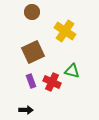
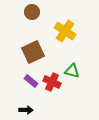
purple rectangle: rotated 32 degrees counterclockwise
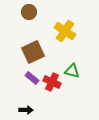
brown circle: moved 3 px left
purple rectangle: moved 1 px right, 3 px up
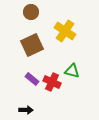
brown circle: moved 2 px right
brown square: moved 1 px left, 7 px up
purple rectangle: moved 1 px down
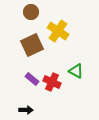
yellow cross: moved 7 px left
green triangle: moved 4 px right; rotated 14 degrees clockwise
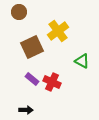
brown circle: moved 12 px left
yellow cross: rotated 20 degrees clockwise
brown square: moved 2 px down
green triangle: moved 6 px right, 10 px up
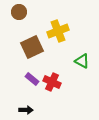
yellow cross: rotated 15 degrees clockwise
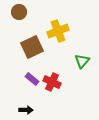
green triangle: rotated 42 degrees clockwise
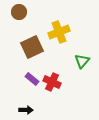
yellow cross: moved 1 px right, 1 px down
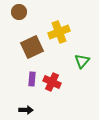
purple rectangle: rotated 56 degrees clockwise
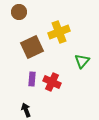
black arrow: rotated 112 degrees counterclockwise
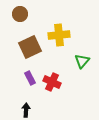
brown circle: moved 1 px right, 2 px down
yellow cross: moved 3 px down; rotated 15 degrees clockwise
brown square: moved 2 px left
purple rectangle: moved 2 px left, 1 px up; rotated 32 degrees counterclockwise
black arrow: rotated 24 degrees clockwise
